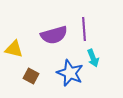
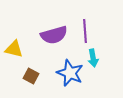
purple line: moved 1 px right, 2 px down
cyan arrow: rotated 12 degrees clockwise
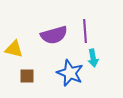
brown square: moved 4 px left; rotated 28 degrees counterclockwise
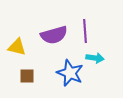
yellow triangle: moved 3 px right, 2 px up
cyan arrow: moved 2 px right; rotated 72 degrees counterclockwise
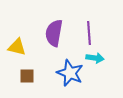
purple line: moved 4 px right, 2 px down
purple semicircle: moved 2 px up; rotated 116 degrees clockwise
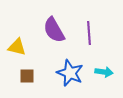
purple semicircle: moved 3 px up; rotated 40 degrees counterclockwise
cyan arrow: moved 9 px right, 14 px down
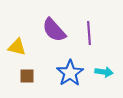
purple semicircle: rotated 12 degrees counterclockwise
blue star: rotated 16 degrees clockwise
